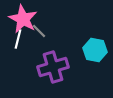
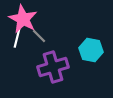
gray line: moved 5 px down
white line: moved 1 px left, 1 px up
cyan hexagon: moved 4 px left
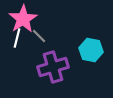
pink star: rotated 12 degrees clockwise
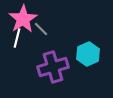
gray line: moved 2 px right, 7 px up
cyan hexagon: moved 3 px left, 4 px down; rotated 25 degrees clockwise
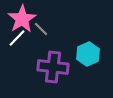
pink star: moved 1 px left
white line: rotated 30 degrees clockwise
purple cross: rotated 24 degrees clockwise
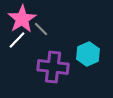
white line: moved 2 px down
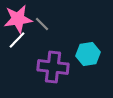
pink star: moved 4 px left; rotated 24 degrees clockwise
gray line: moved 1 px right, 5 px up
cyan hexagon: rotated 15 degrees clockwise
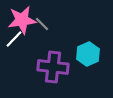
pink star: moved 4 px right, 1 px down
white line: moved 3 px left, 1 px up
cyan hexagon: rotated 15 degrees counterclockwise
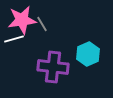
gray line: rotated 14 degrees clockwise
white line: rotated 30 degrees clockwise
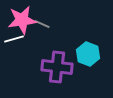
gray line: rotated 35 degrees counterclockwise
cyan hexagon: rotated 15 degrees counterclockwise
purple cross: moved 4 px right
